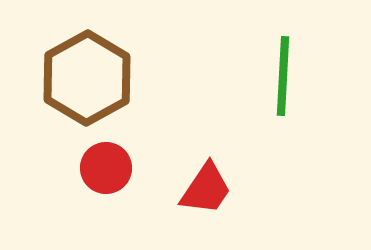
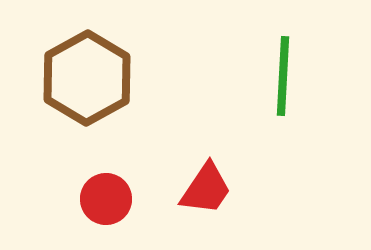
red circle: moved 31 px down
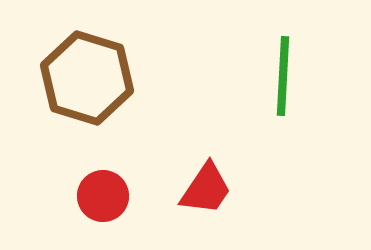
brown hexagon: rotated 14 degrees counterclockwise
red circle: moved 3 px left, 3 px up
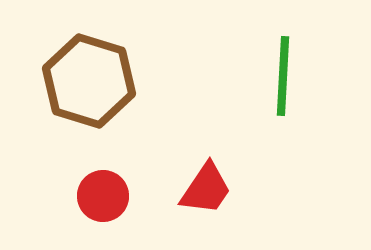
brown hexagon: moved 2 px right, 3 px down
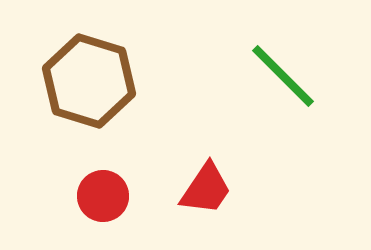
green line: rotated 48 degrees counterclockwise
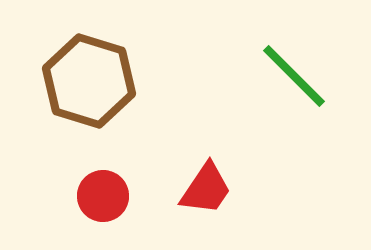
green line: moved 11 px right
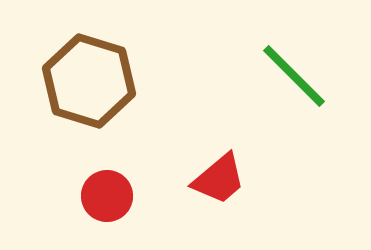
red trapezoid: moved 13 px right, 10 px up; rotated 16 degrees clockwise
red circle: moved 4 px right
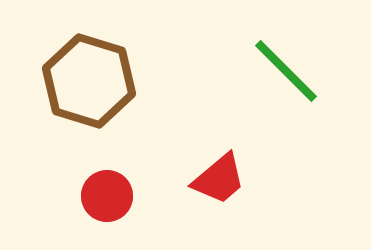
green line: moved 8 px left, 5 px up
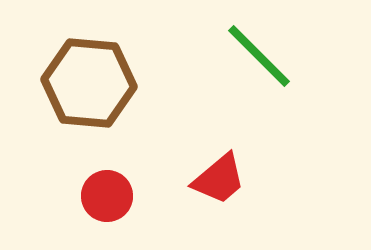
green line: moved 27 px left, 15 px up
brown hexagon: moved 2 px down; rotated 12 degrees counterclockwise
